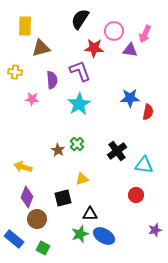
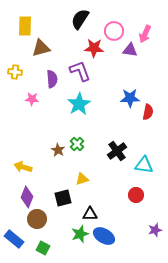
purple semicircle: moved 1 px up
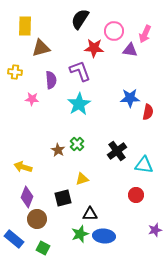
purple semicircle: moved 1 px left, 1 px down
blue ellipse: rotated 25 degrees counterclockwise
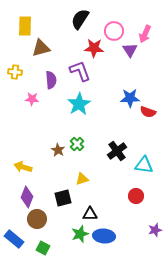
purple triangle: rotated 49 degrees clockwise
red semicircle: rotated 98 degrees clockwise
red circle: moved 1 px down
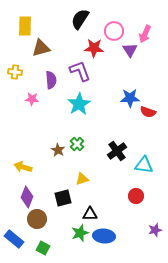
green star: moved 1 px up
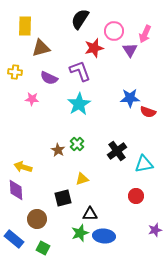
red star: rotated 18 degrees counterclockwise
purple semicircle: moved 2 px left, 2 px up; rotated 120 degrees clockwise
cyan triangle: moved 1 px up; rotated 18 degrees counterclockwise
purple diamond: moved 11 px left, 7 px up; rotated 25 degrees counterclockwise
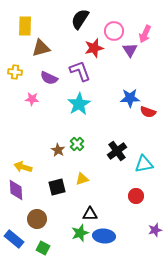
black square: moved 6 px left, 11 px up
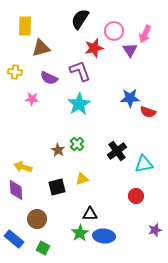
green star: rotated 12 degrees counterclockwise
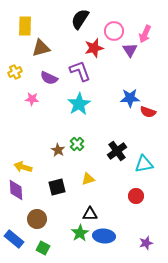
yellow cross: rotated 32 degrees counterclockwise
yellow triangle: moved 6 px right
purple star: moved 9 px left, 13 px down
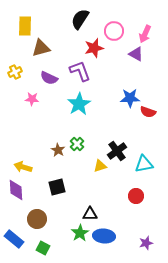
purple triangle: moved 6 px right, 4 px down; rotated 28 degrees counterclockwise
yellow triangle: moved 12 px right, 13 px up
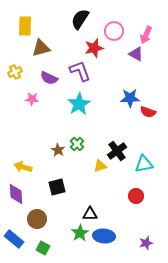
pink arrow: moved 1 px right, 1 px down
purple diamond: moved 4 px down
